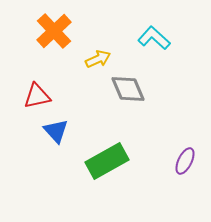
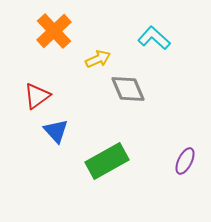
red triangle: rotated 24 degrees counterclockwise
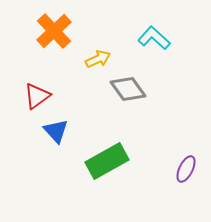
gray diamond: rotated 12 degrees counterclockwise
purple ellipse: moved 1 px right, 8 px down
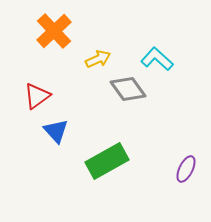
cyan L-shape: moved 3 px right, 21 px down
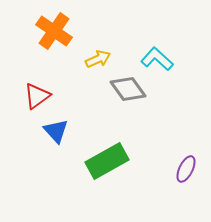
orange cross: rotated 12 degrees counterclockwise
